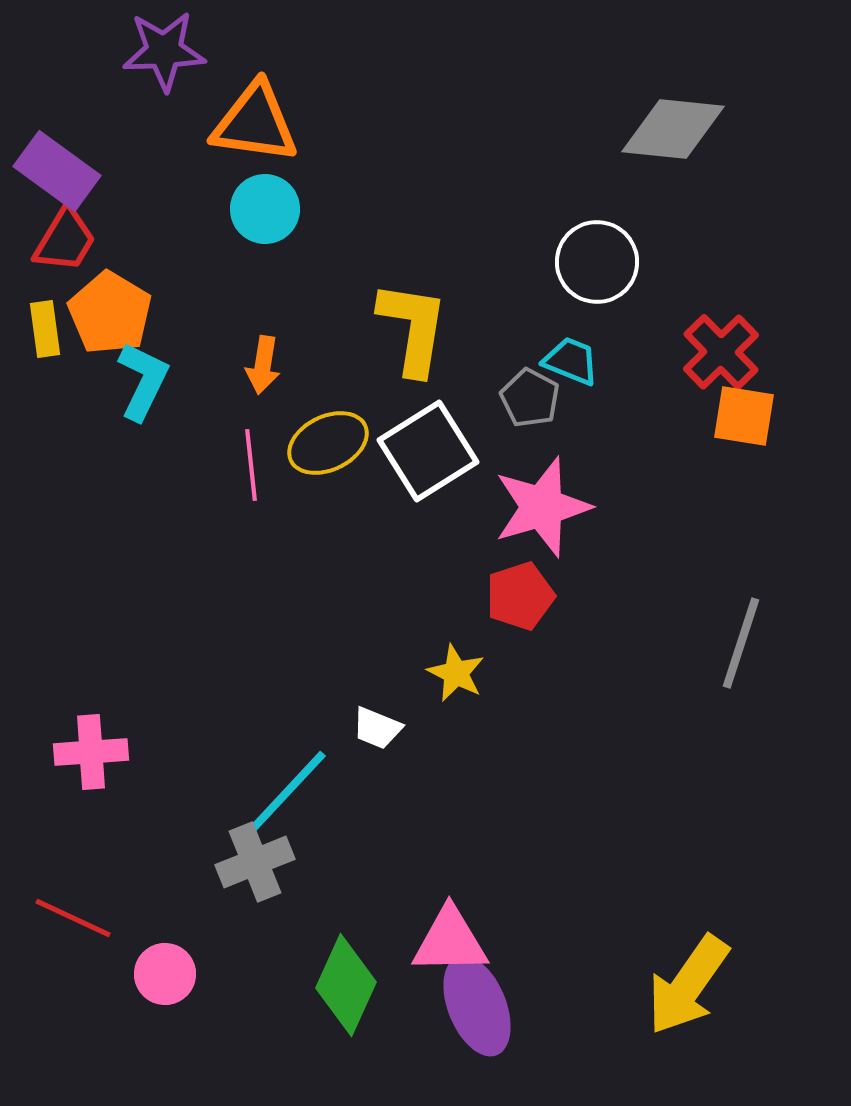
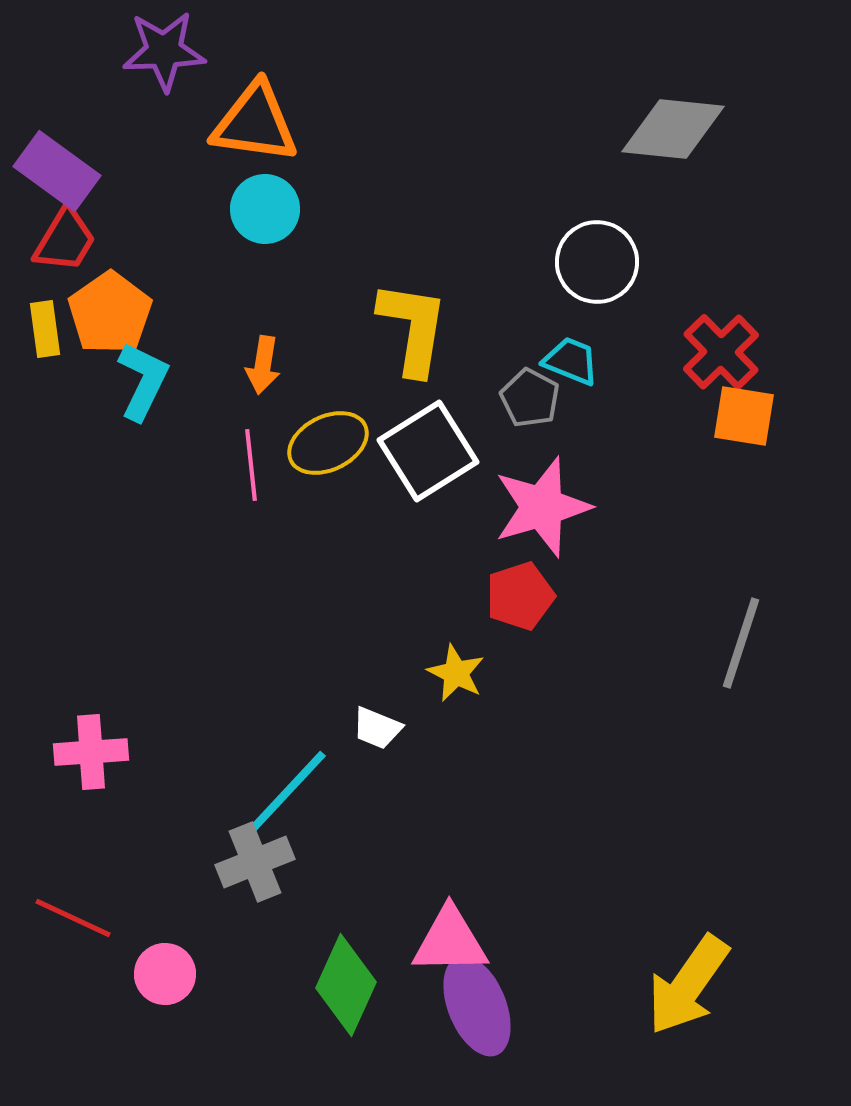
orange pentagon: rotated 6 degrees clockwise
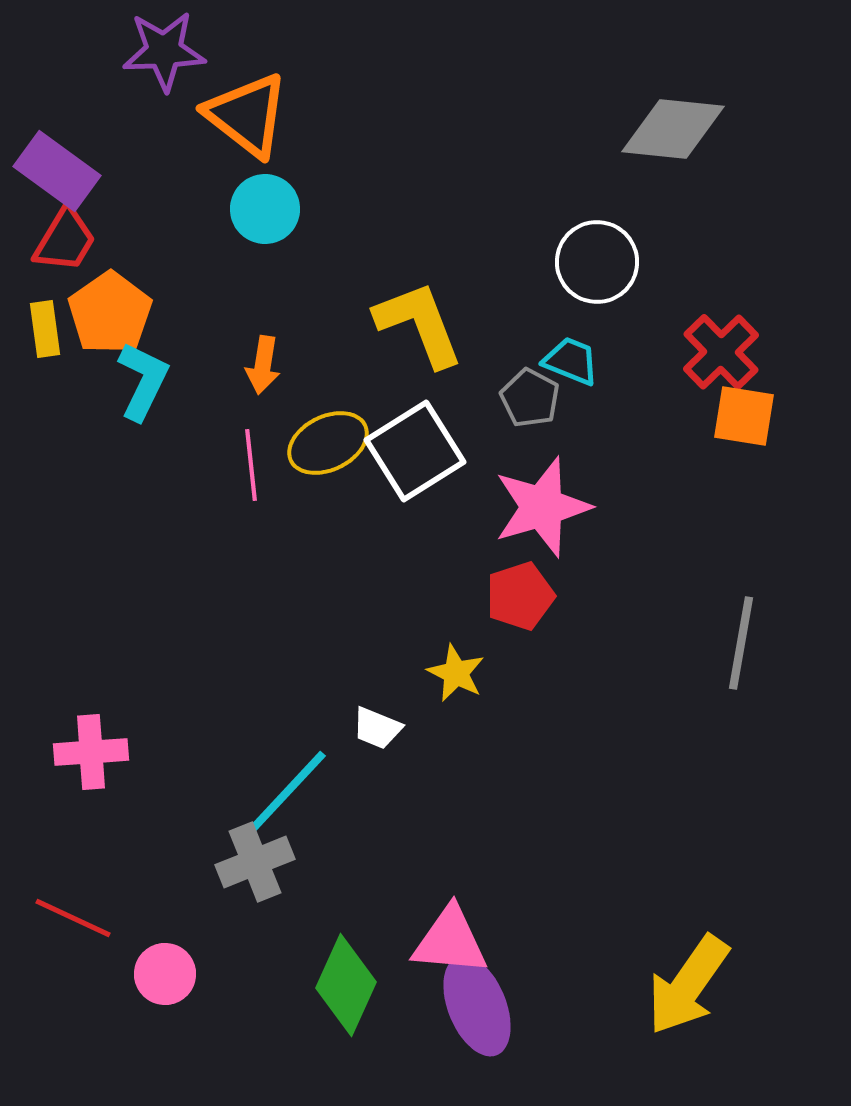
orange triangle: moved 8 px left, 8 px up; rotated 30 degrees clockwise
yellow L-shape: moved 6 px right, 4 px up; rotated 30 degrees counterclockwise
white square: moved 13 px left
gray line: rotated 8 degrees counterclockwise
pink triangle: rotated 6 degrees clockwise
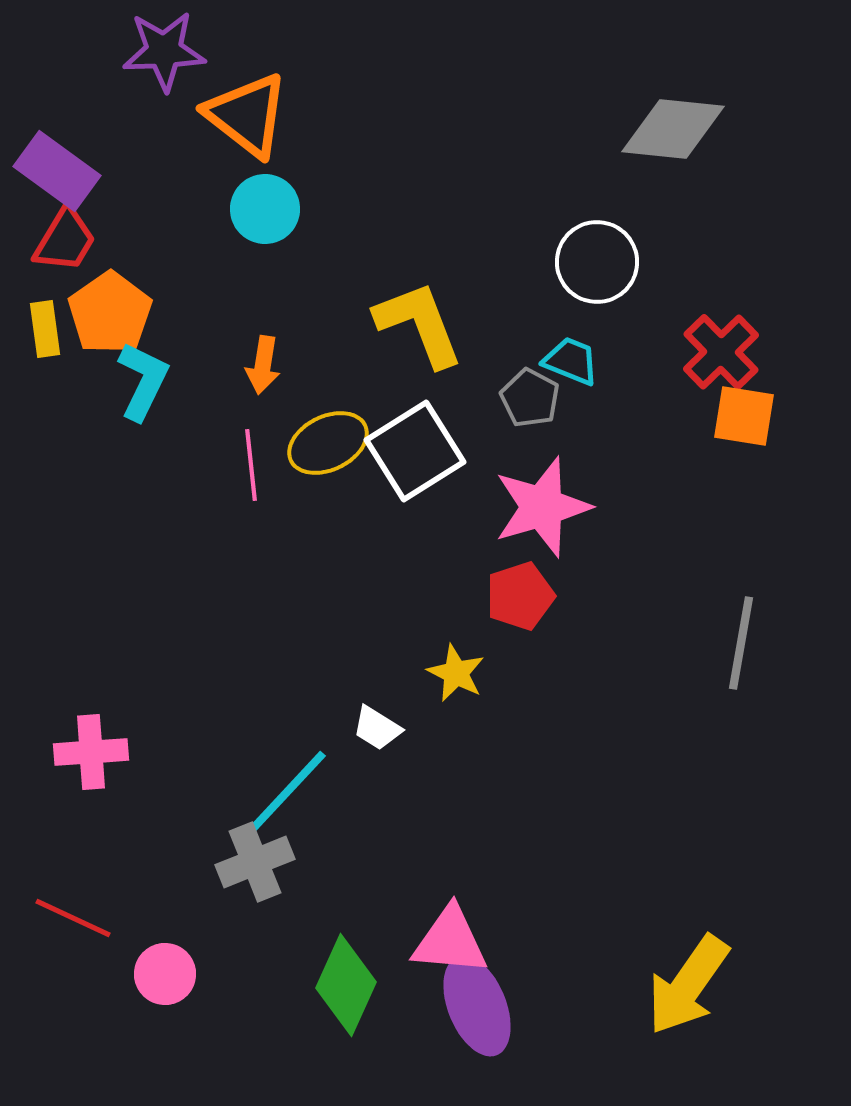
white trapezoid: rotated 10 degrees clockwise
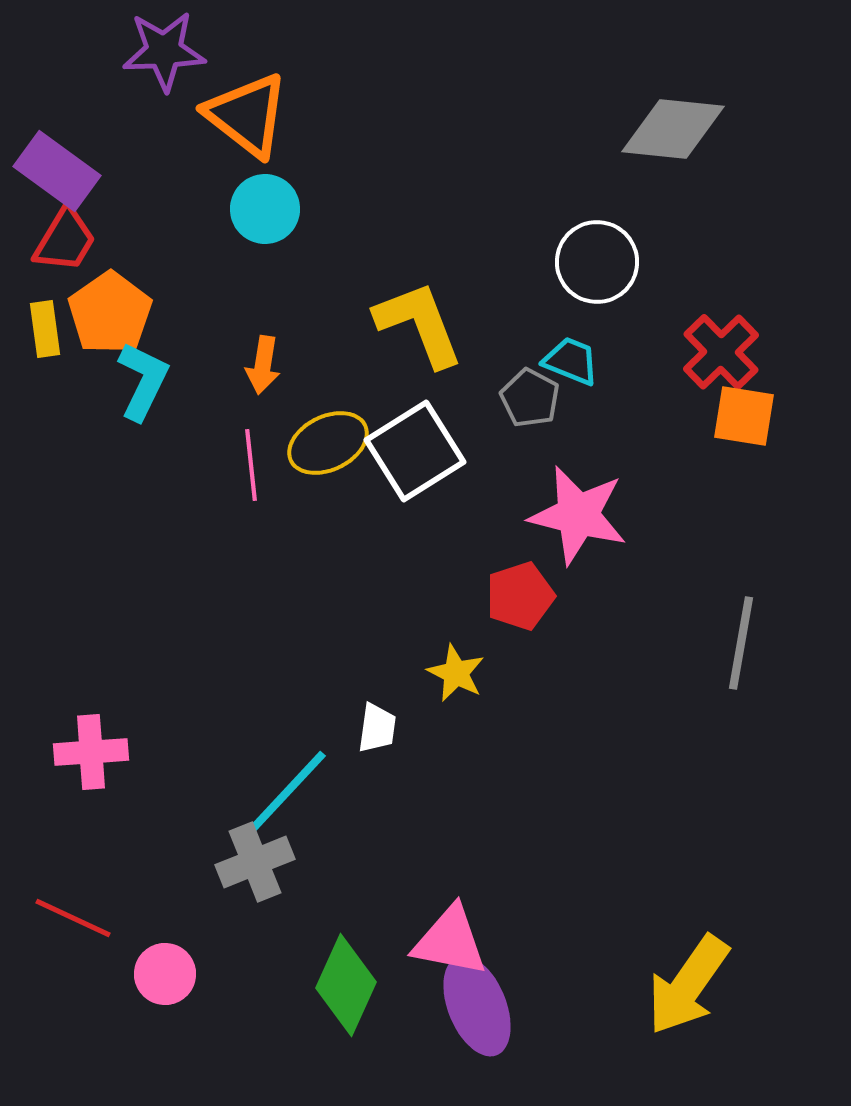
pink star: moved 36 px right, 8 px down; rotated 30 degrees clockwise
white trapezoid: rotated 114 degrees counterclockwise
pink triangle: rotated 6 degrees clockwise
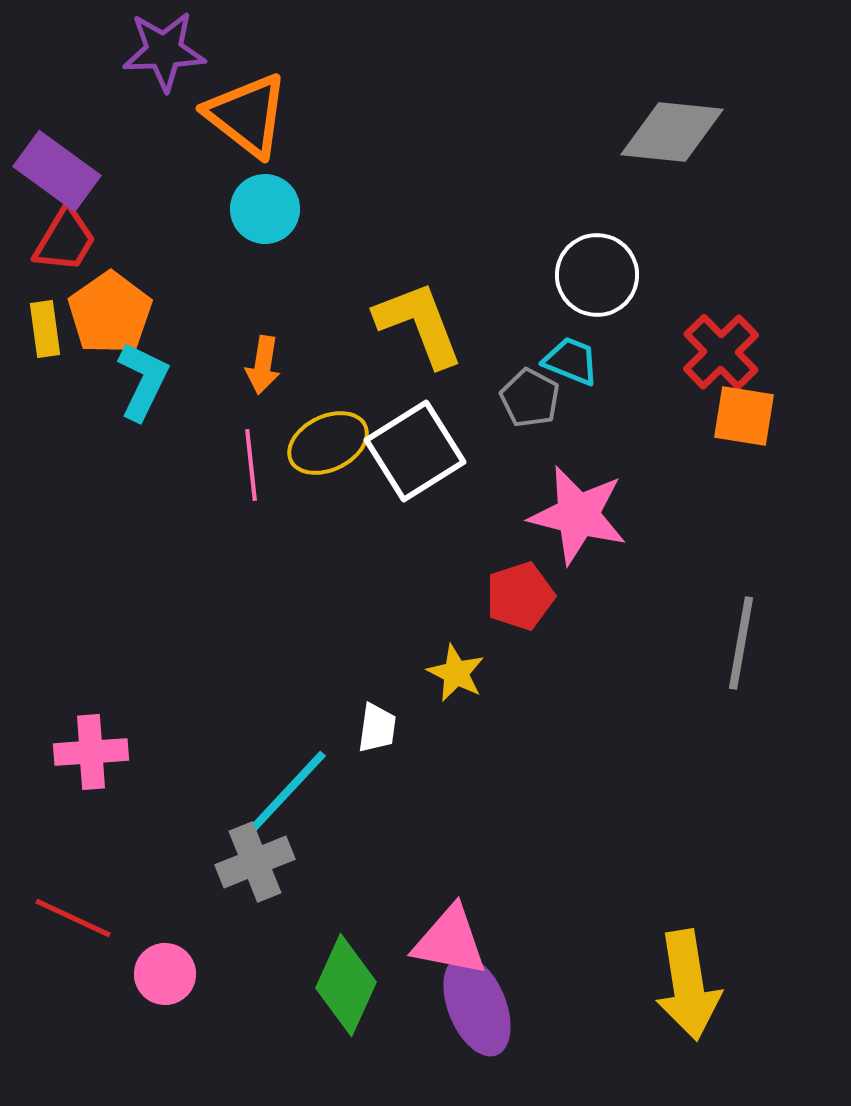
gray diamond: moved 1 px left, 3 px down
white circle: moved 13 px down
yellow arrow: rotated 44 degrees counterclockwise
